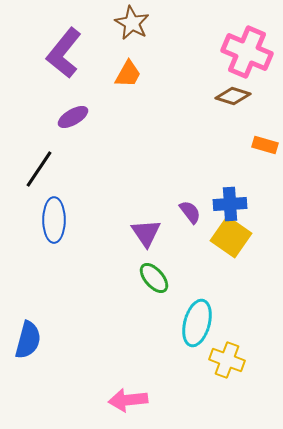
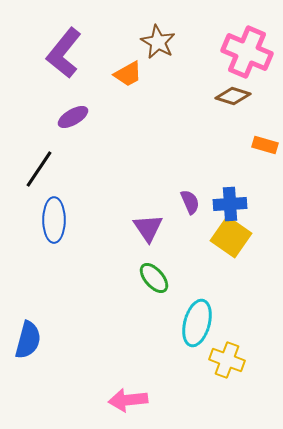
brown star: moved 26 px right, 19 px down
orange trapezoid: rotated 32 degrees clockwise
purple semicircle: moved 10 px up; rotated 15 degrees clockwise
purple triangle: moved 2 px right, 5 px up
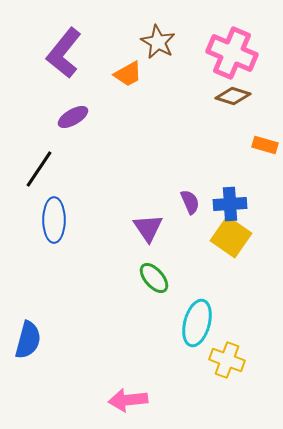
pink cross: moved 15 px left, 1 px down
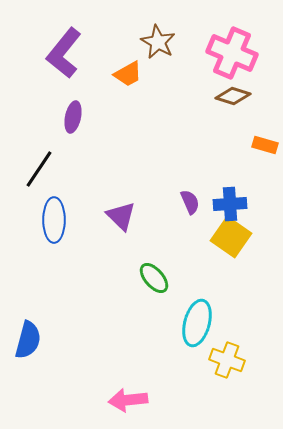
purple ellipse: rotated 48 degrees counterclockwise
purple triangle: moved 27 px left, 12 px up; rotated 12 degrees counterclockwise
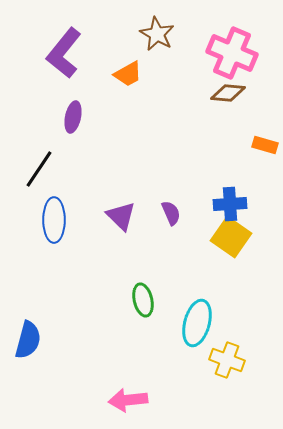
brown star: moved 1 px left, 8 px up
brown diamond: moved 5 px left, 3 px up; rotated 12 degrees counterclockwise
purple semicircle: moved 19 px left, 11 px down
green ellipse: moved 11 px left, 22 px down; rotated 28 degrees clockwise
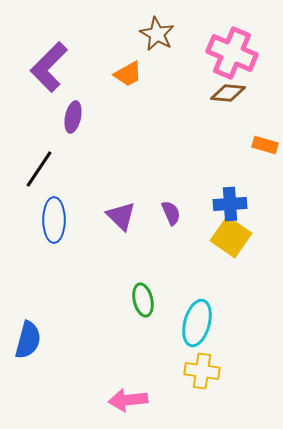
purple L-shape: moved 15 px left, 14 px down; rotated 6 degrees clockwise
yellow cross: moved 25 px left, 11 px down; rotated 12 degrees counterclockwise
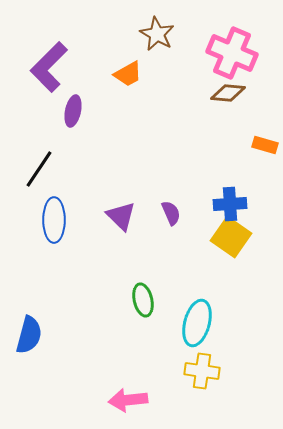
purple ellipse: moved 6 px up
blue semicircle: moved 1 px right, 5 px up
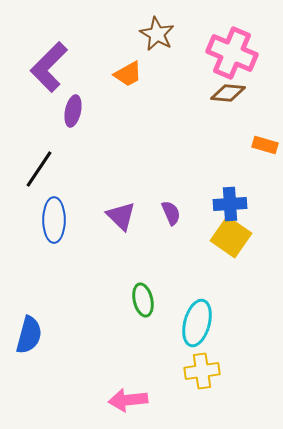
yellow cross: rotated 16 degrees counterclockwise
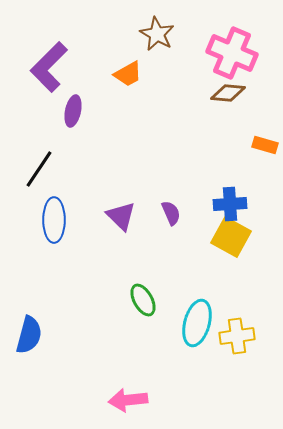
yellow square: rotated 6 degrees counterclockwise
green ellipse: rotated 16 degrees counterclockwise
yellow cross: moved 35 px right, 35 px up
